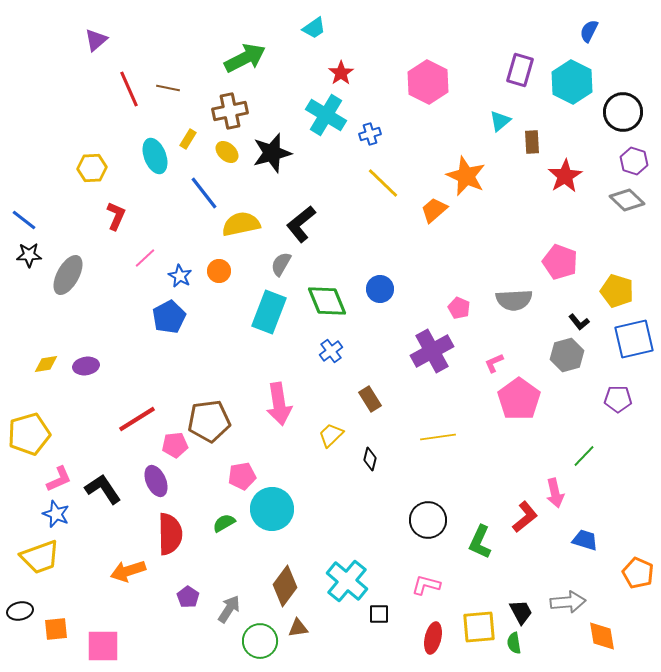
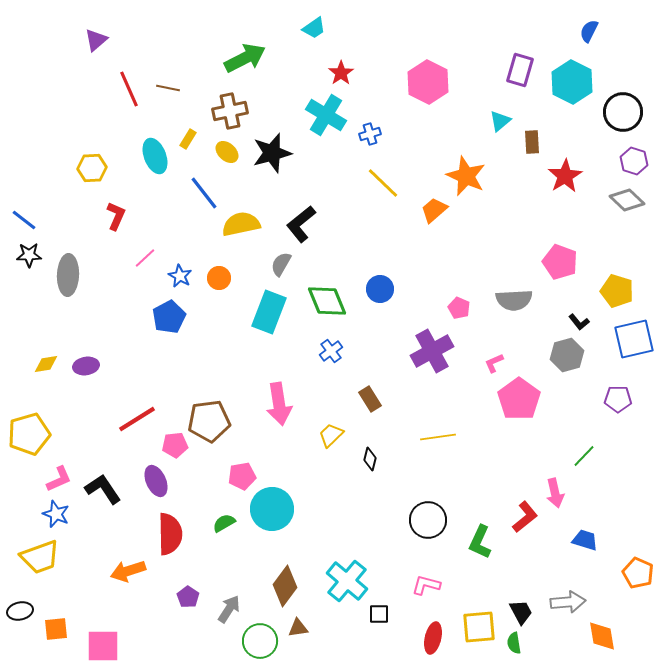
orange circle at (219, 271): moved 7 px down
gray ellipse at (68, 275): rotated 27 degrees counterclockwise
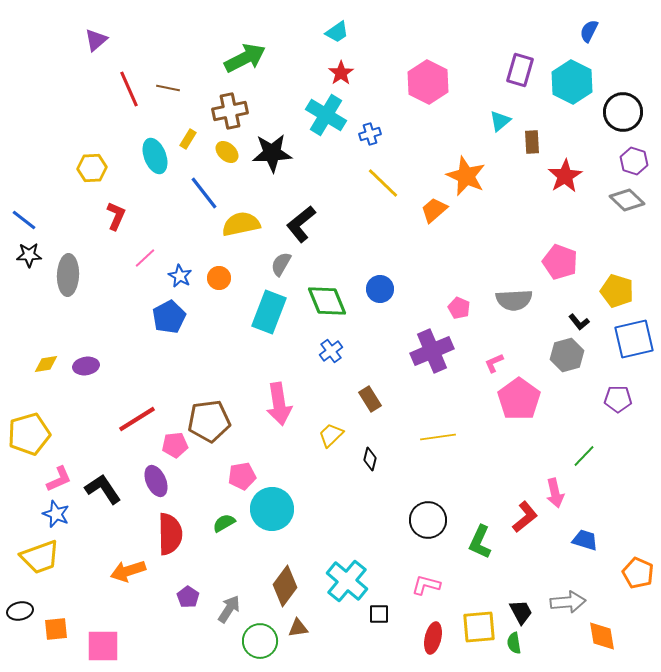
cyan trapezoid at (314, 28): moved 23 px right, 4 px down
black star at (272, 153): rotated 12 degrees clockwise
purple cross at (432, 351): rotated 6 degrees clockwise
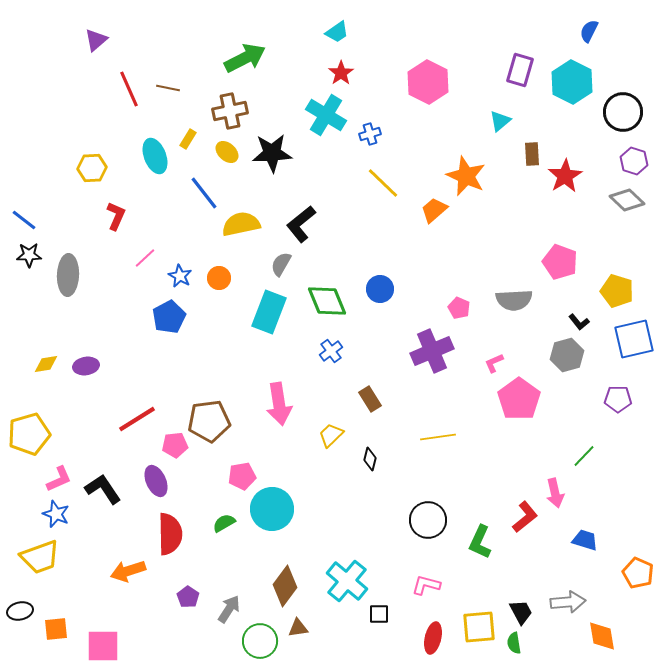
brown rectangle at (532, 142): moved 12 px down
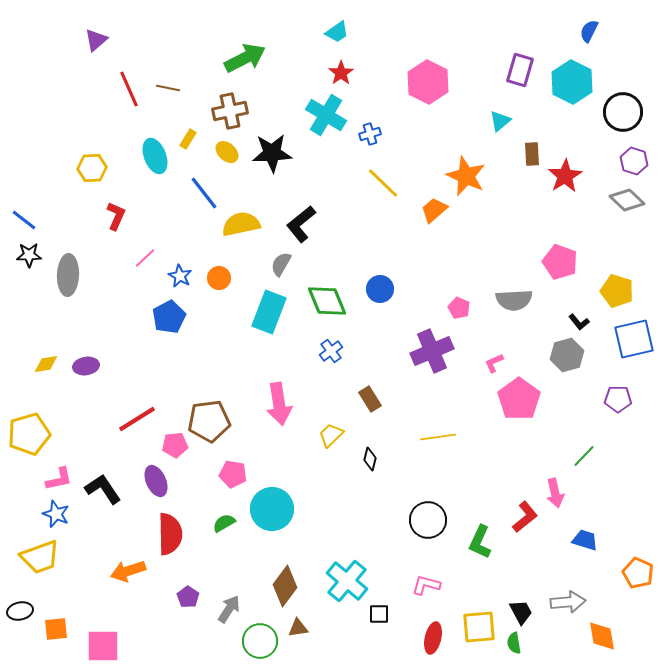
pink pentagon at (242, 476): moved 9 px left, 2 px up; rotated 20 degrees clockwise
pink L-shape at (59, 479): rotated 12 degrees clockwise
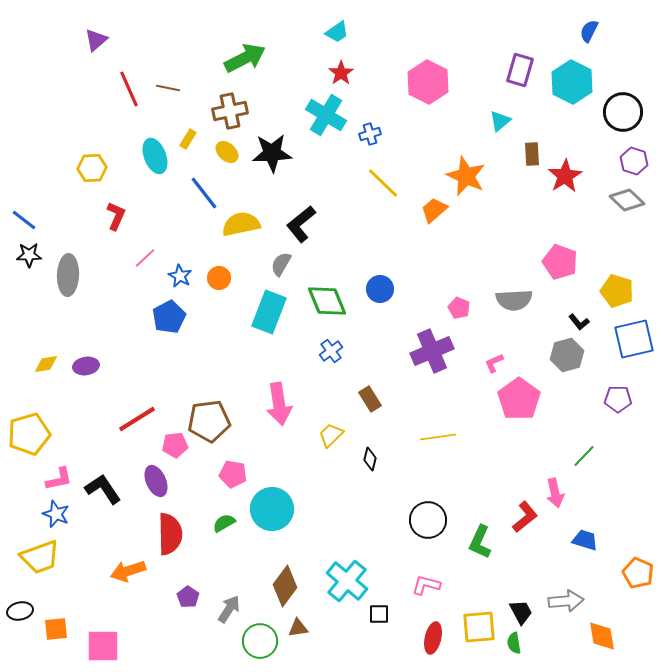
gray arrow at (568, 602): moved 2 px left, 1 px up
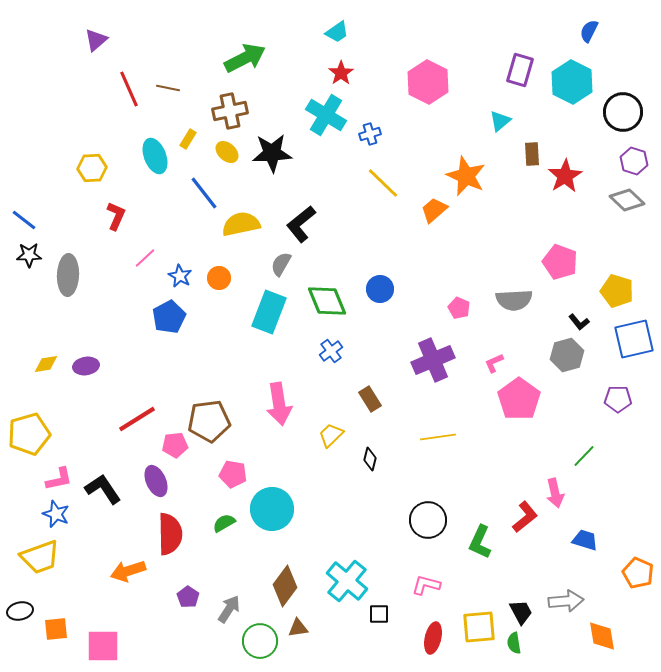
purple cross at (432, 351): moved 1 px right, 9 px down
